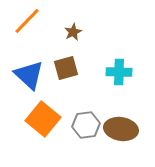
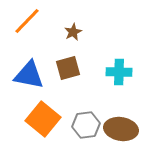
brown square: moved 2 px right
blue triangle: rotated 32 degrees counterclockwise
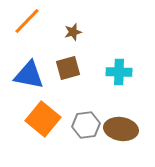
brown star: rotated 12 degrees clockwise
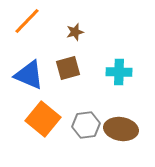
brown star: moved 2 px right
blue triangle: rotated 12 degrees clockwise
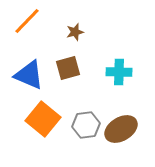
brown ellipse: rotated 40 degrees counterclockwise
